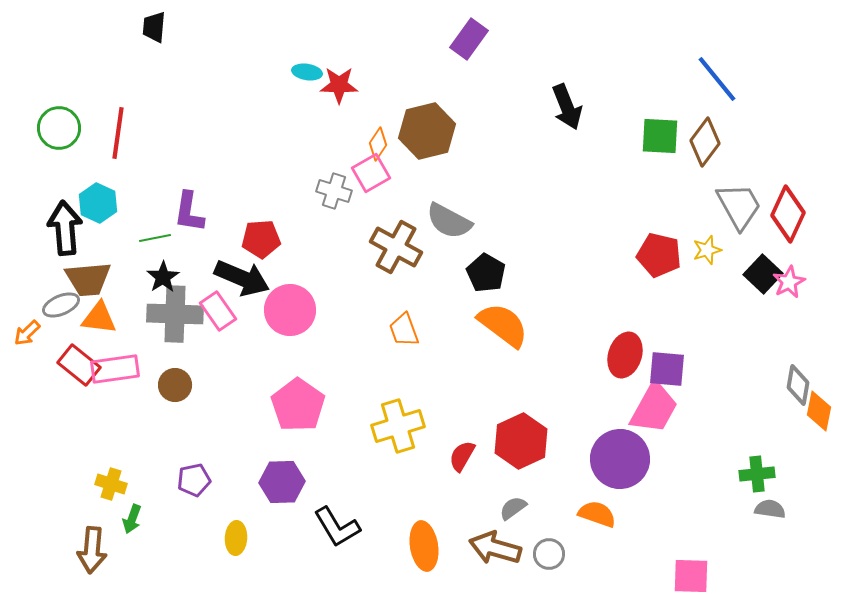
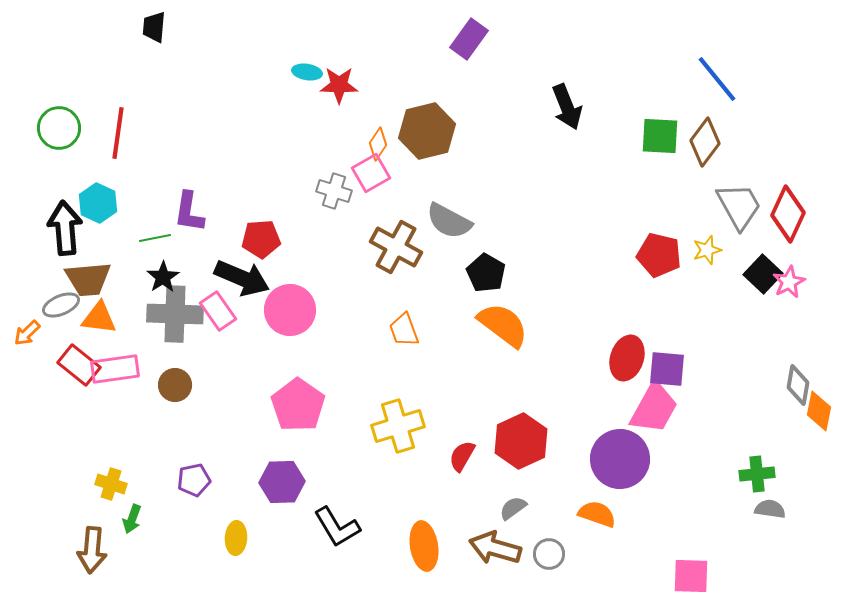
red ellipse at (625, 355): moved 2 px right, 3 px down
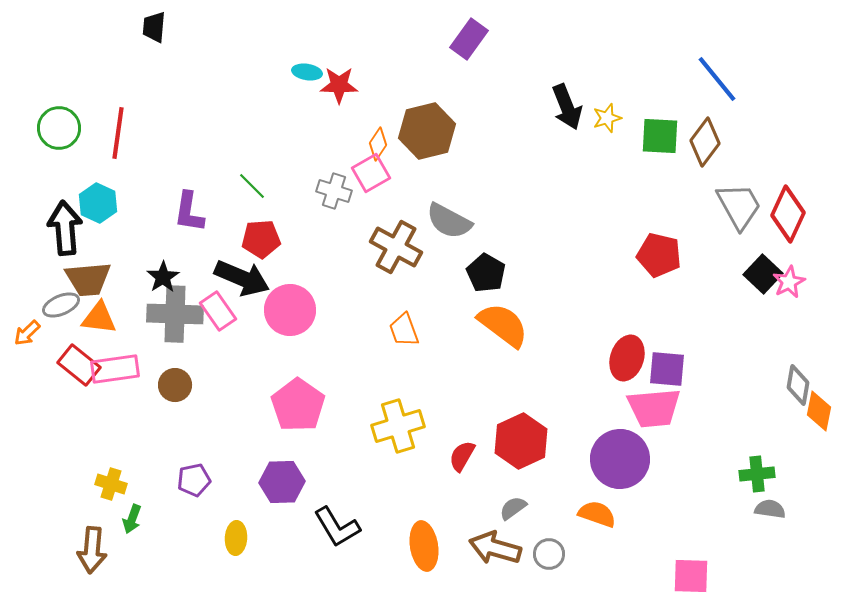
green line at (155, 238): moved 97 px right, 52 px up; rotated 56 degrees clockwise
yellow star at (707, 250): moved 100 px left, 132 px up
pink trapezoid at (654, 408): rotated 56 degrees clockwise
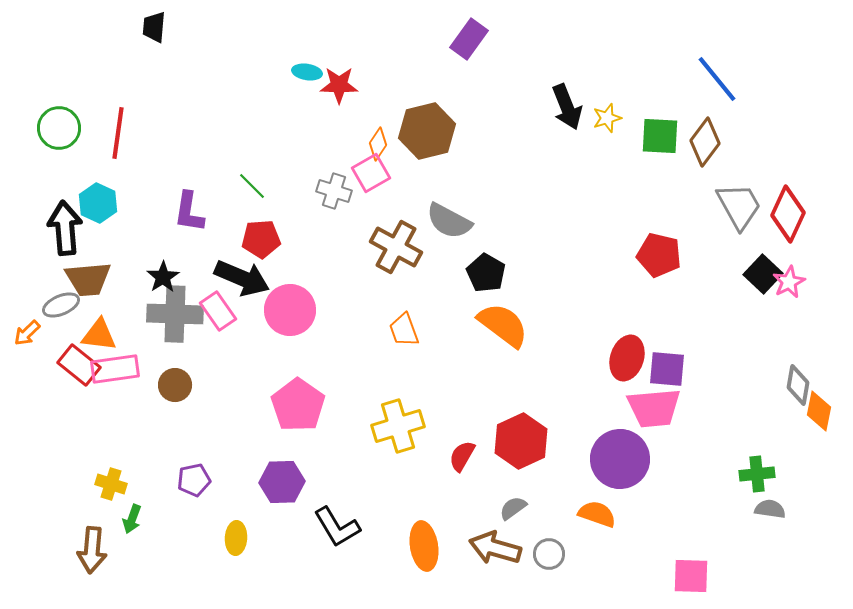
orange triangle at (99, 318): moved 17 px down
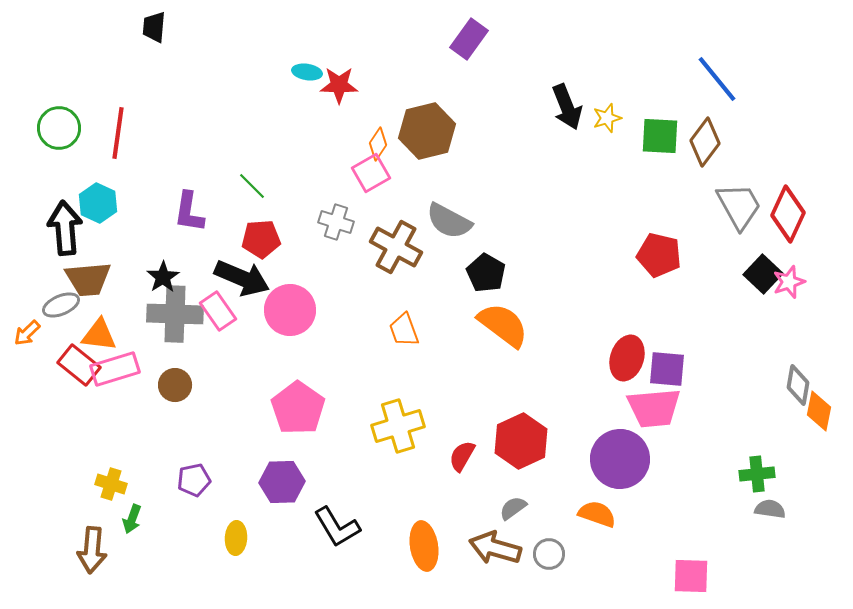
gray cross at (334, 191): moved 2 px right, 31 px down
pink star at (789, 282): rotated 8 degrees clockwise
pink rectangle at (115, 369): rotated 9 degrees counterclockwise
pink pentagon at (298, 405): moved 3 px down
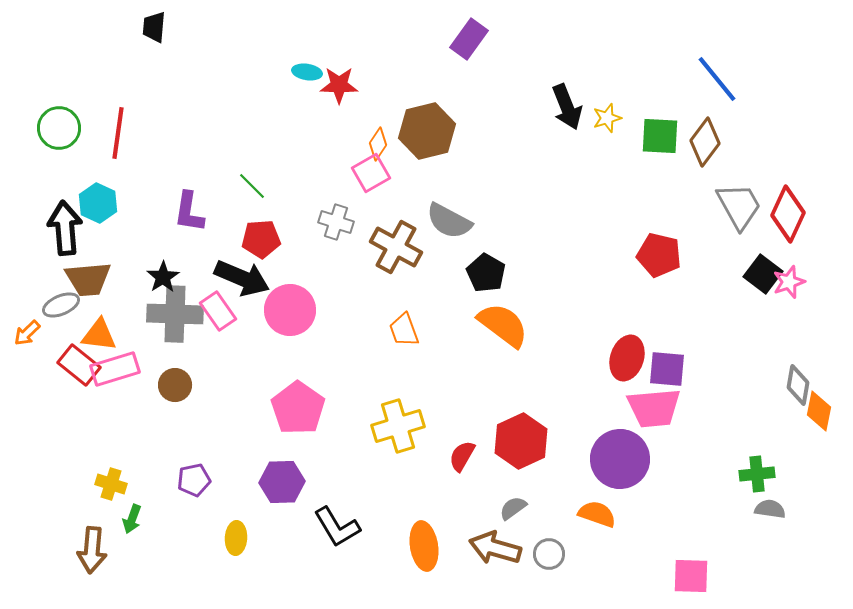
black square at (763, 274): rotated 6 degrees counterclockwise
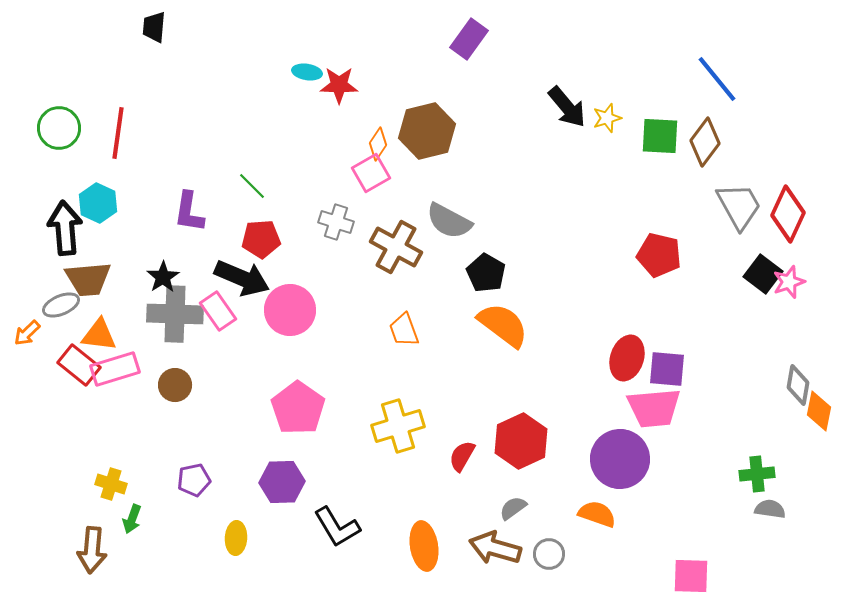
black arrow at (567, 107): rotated 18 degrees counterclockwise
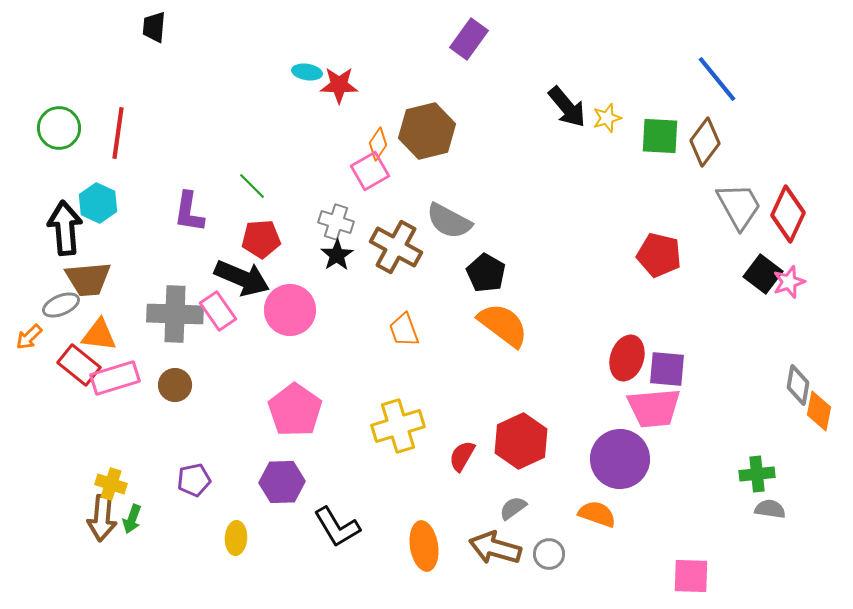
pink square at (371, 173): moved 1 px left, 2 px up
black star at (163, 277): moved 174 px right, 22 px up
orange arrow at (27, 333): moved 2 px right, 4 px down
pink rectangle at (115, 369): moved 9 px down
pink pentagon at (298, 408): moved 3 px left, 2 px down
brown arrow at (92, 550): moved 10 px right, 32 px up
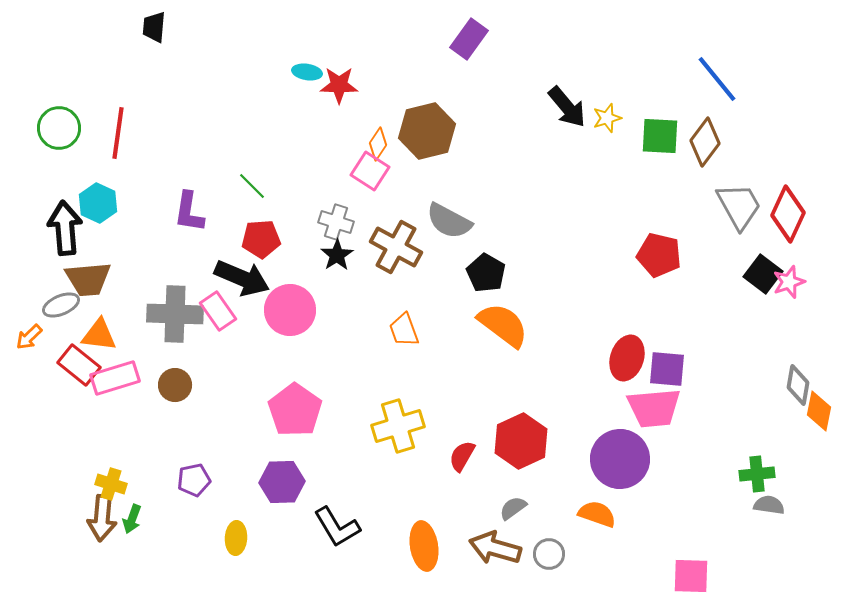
pink square at (370, 171): rotated 27 degrees counterclockwise
gray semicircle at (770, 509): moved 1 px left, 4 px up
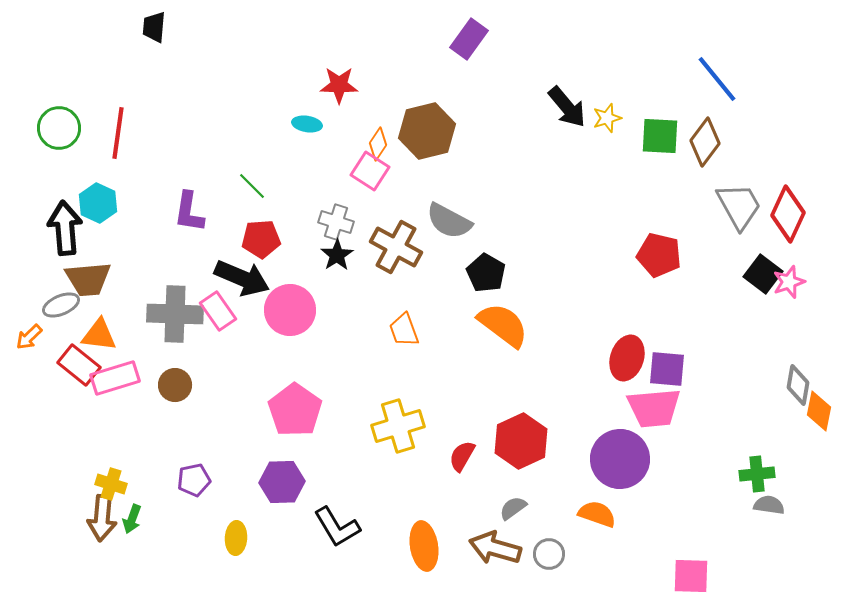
cyan ellipse at (307, 72): moved 52 px down
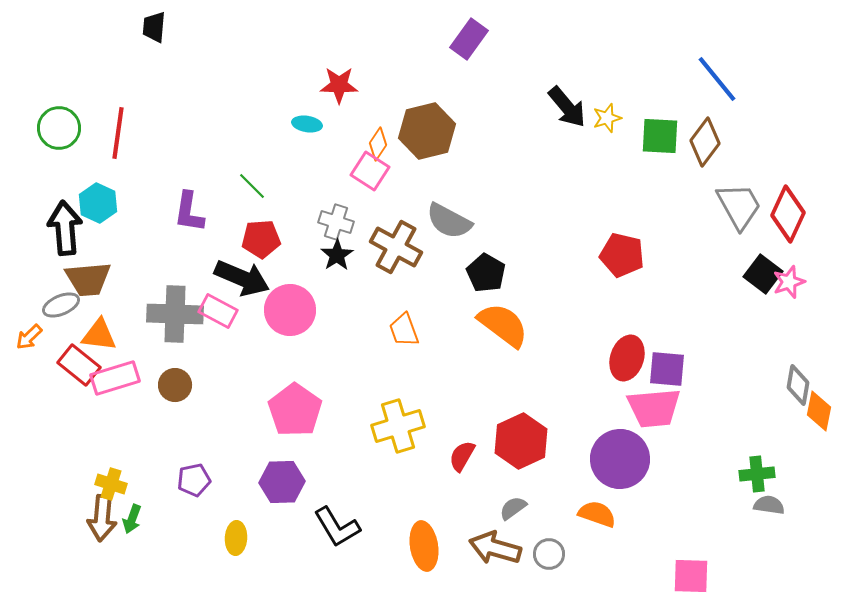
red pentagon at (659, 255): moved 37 px left
pink rectangle at (218, 311): rotated 27 degrees counterclockwise
